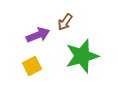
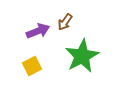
purple arrow: moved 4 px up
green star: rotated 12 degrees counterclockwise
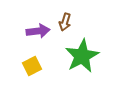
brown arrow: rotated 18 degrees counterclockwise
purple arrow: rotated 15 degrees clockwise
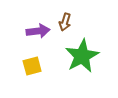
yellow square: rotated 12 degrees clockwise
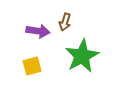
purple arrow: rotated 15 degrees clockwise
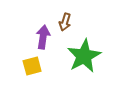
purple arrow: moved 5 px right, 6 px down; rotated 90 degrees counterclockwise
green star: moved 2 px right
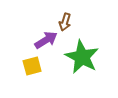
purple arrow: moved 3 px right, 3 px down; rotated 50 degrees clockwise
green star: moved 2 px left, 1 px down; rotated 16 degrees counterclockwise
